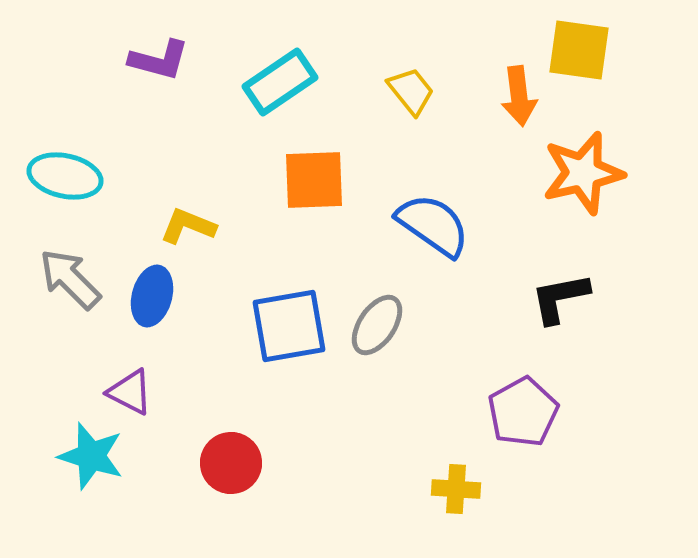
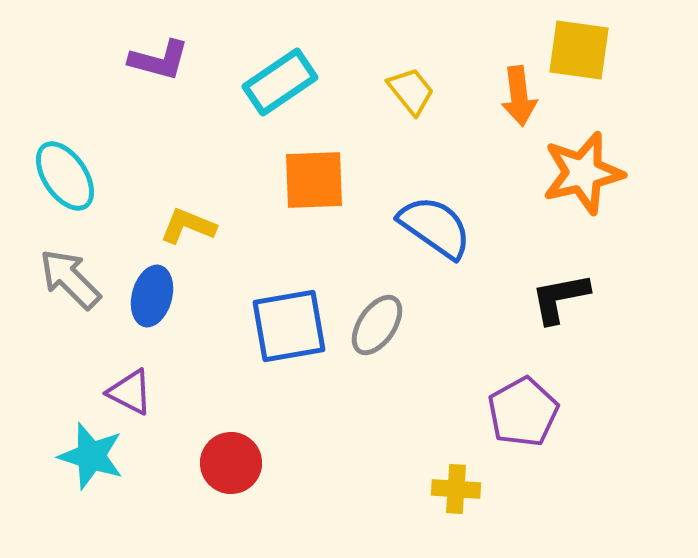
cyan ellipse: rotated 44 degrees clockwise
blue semicircle: moved 2 px right, 2 px down
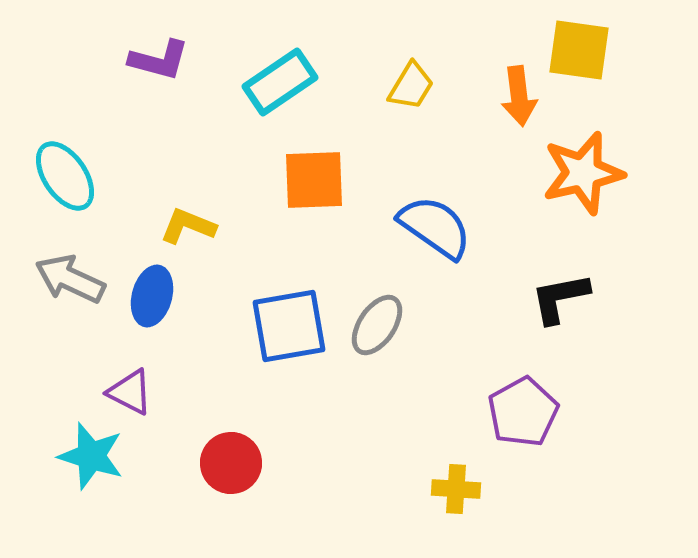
yellow trapezoid: moved 5 px up; rotated 70 degrees clockwise
gray arrow: rotated 20 degrees counterclockwise
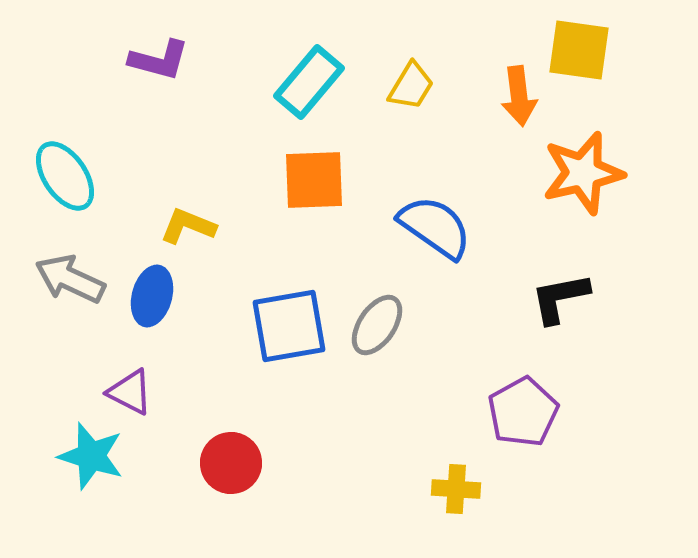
cyan rectangle: moved 29 px right; rotated 16 degrees counterclockwise
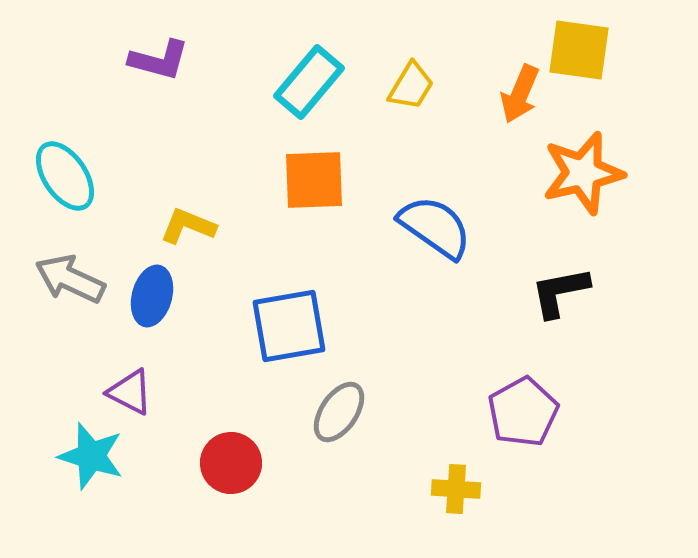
orange arrow: moved 1 px right, 2 px up; rotated 30 degrees clockwise
black L-shape: moved 6 px up
gray ellipse: moved 38 px left, 87 px down
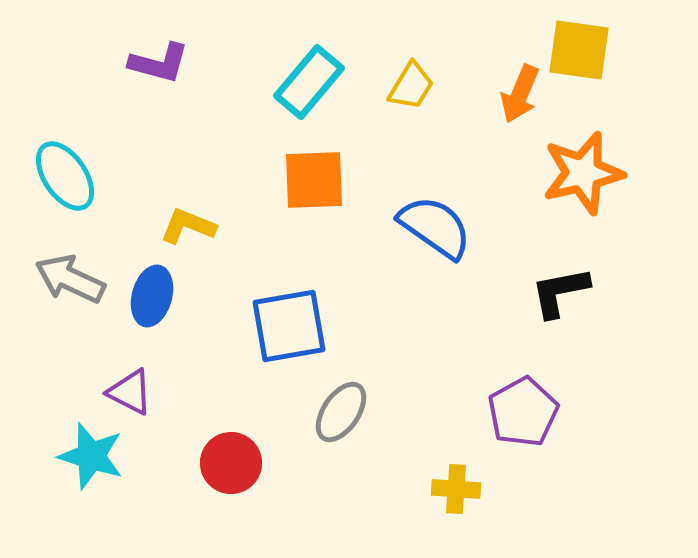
purple L-shape: moved 3 px down
gray ellipse: moved 2 px right
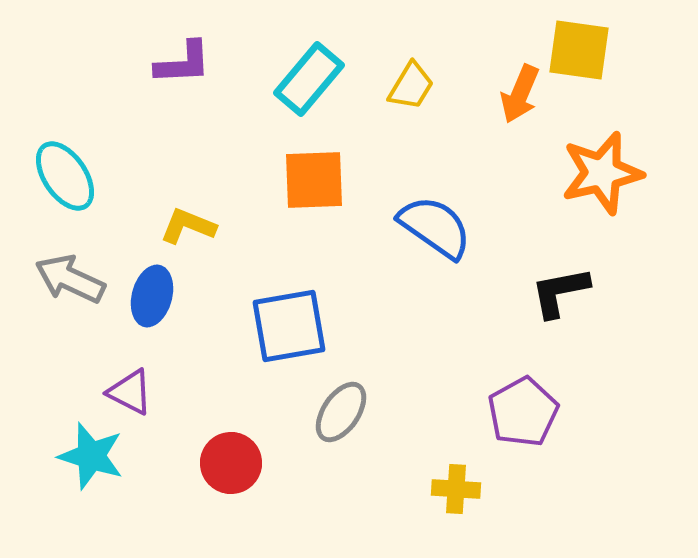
purple L-shape: moved 24 px right; rotated 18 degrees counterclockwise
cyan rectangle: moved 3 px up
orange star: moved 19 px right
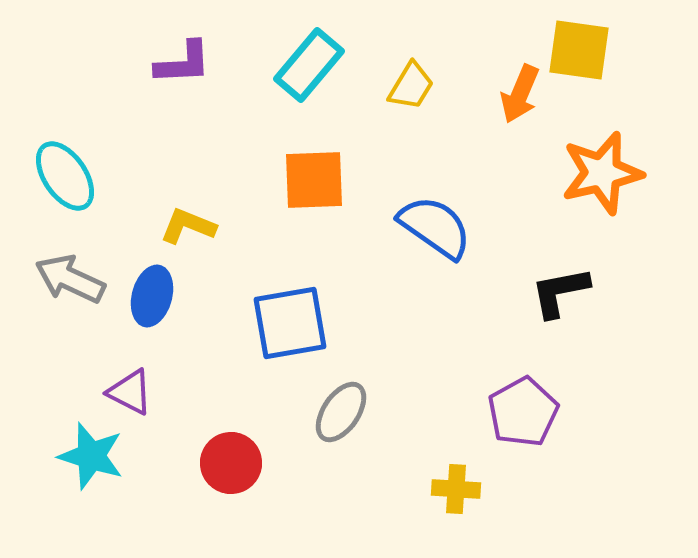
cyan rectangle: moved 14 px up
blue square: moved 1 px right, 3 px up
